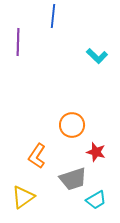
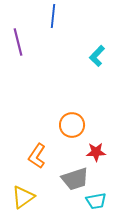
purple line: rotated 16 degrees counterclockwise
cyan L-shape: rotated 90 degrees clockwise
red star: rotated 18 degrees counterclockwise
gray trapezoid: moved 2 px right
cyan trapezoid: moved 1 px down; rotated 20 degrees clockwise
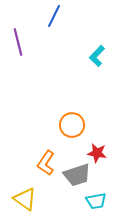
blue line: moved 1 px right; rotated 20 degrees clockwise
red star: moved 1 px right, 1 px down; rotated 12 degrees clockwise
orange L-shape: moved 9 px right, 7 px down
gray trapezoid: moved 2 px right, 4 px up
yellow triangle: moved 2 px right, 2 px down; rotated 50 degrees counterclockwise
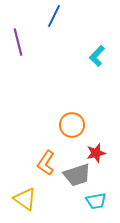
red star: moved 1 px left; rotated 24 degrees counterclockwise
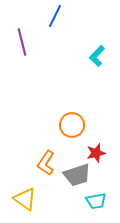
blue line: moved 1 px right
purple line: moved 4 px right
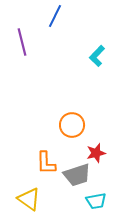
orange L-shape: rotated 35 degrees counterclockwise
yellow triangle: moved 4 px right
